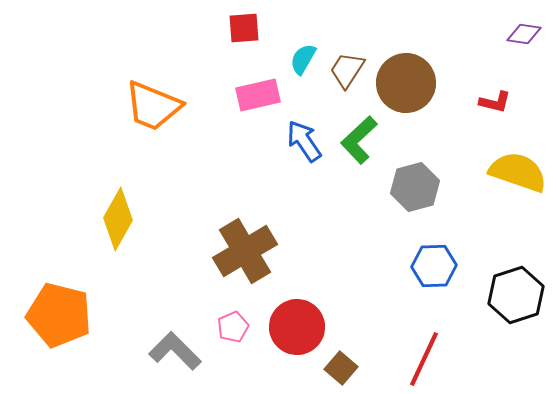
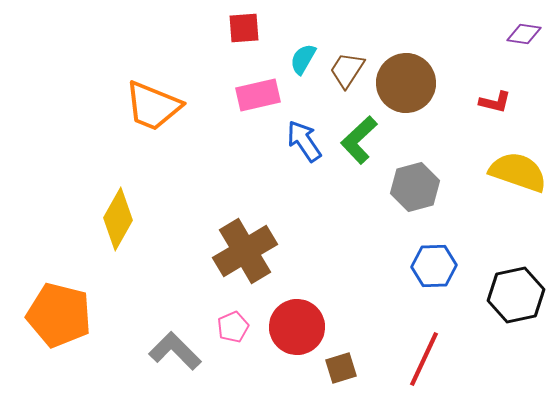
black hexagon: rotated 6 degrees clockwise
brown square: rotated 32 degrees clockwise
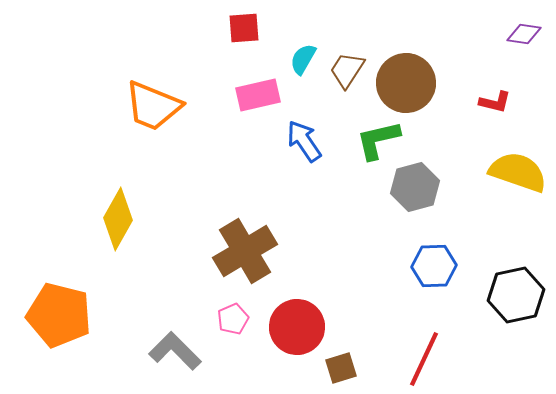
green L-shape: moved 19 px right; rotated 30 degrees clockwise
pink pentagon: moved 8 px up
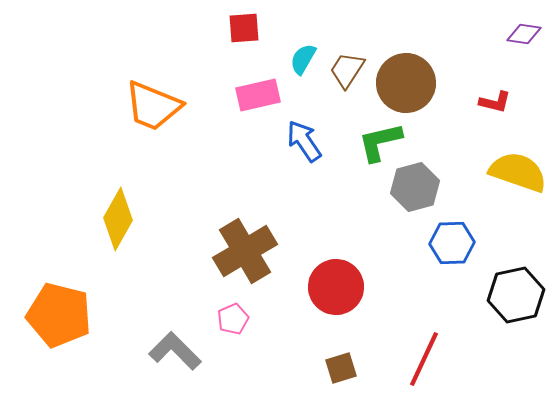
green L-shape: moved 2 px right, 2 px down
blue hexagon: moved 18 px right, 23 px up
red circle: moved 39 px right, 40 px up
